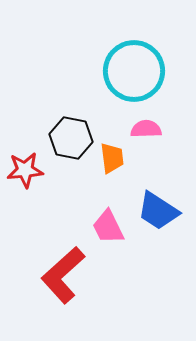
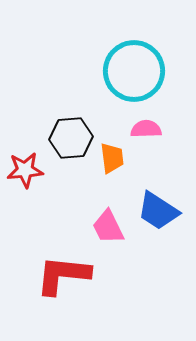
black hexagon: rotated 15 degrees counterclockwise
red L-shape: rotated 48 degrees clockwise
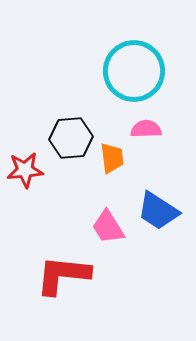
pink trapezoid: rotated 6 degrees counterclockwise
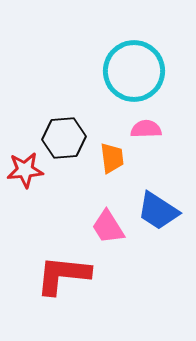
black hexagon: moved 7 px left
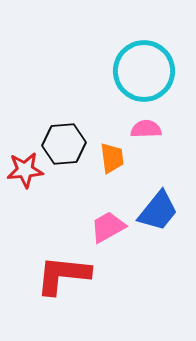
cyan circle: moved 10 px right
black hexagon: moved 6 px down
blue trapezoid: rotated 84 degrees counterclockwise
pink trapezoid: rotated 93 degrees clockwise
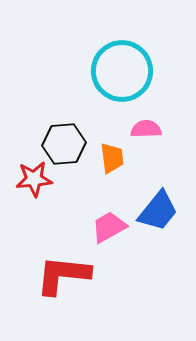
cyan circle: moved 22 px left
red star: moved 9 px right, 9 px down
pink trapezoid: moved 1 px right
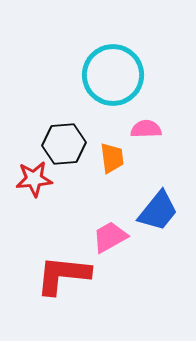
cyan circle: moved 9 px left, 4 px down
pink trapezoid: moved 1 px right, 10 px down
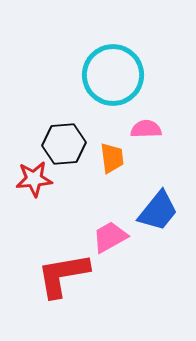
red L-shape: rotated 16 degrees counterclockwise
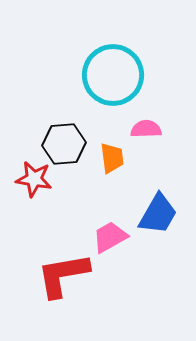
red star: rotated 15 degrees clockwise
blue trapezoid: moved 3 px down; rotated 9 degrees counterclockwise
